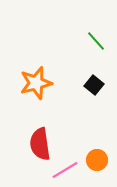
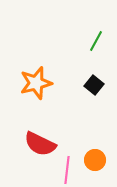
green line: rotated 70 degrees clockwise
red semicircle: rotated 56 degrees counterclockwise
orange circle: moved 2 px left
pink line: moved 2 px right; rotated 52 degrees counterclockwise
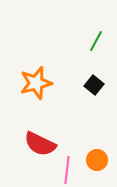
orange circle: moved 2 px right
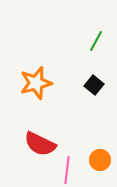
orange circle: moved 3 px right
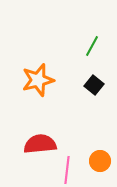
green line: moved 4 px left, 5 px down
orange star: moved 2 px right, 3 px up
red semicircle: rotated 148 degrees clockwise
orange circle: moved 1 px down
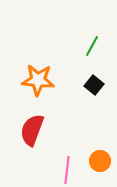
orange star: rotated 20 degrees clockwise
red semicircle: moved 8 px left, 14 px up; rotated 64 degrees counterclockwise
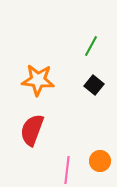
green line: moved 1 px left
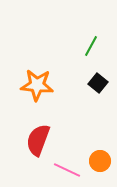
orange star: moved 1 px left, 5 px down
black square: moved 4 px right, 2 px up
red semicircle: moved 6 px right, 10 px down
pink line: rotated 72 degrees counterclockwise
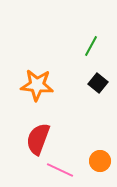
red semicircle: moved 1 px up
pink line: moved 7 px left
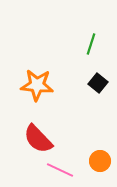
green line: moved 2 px up; rotated 10 degrees counterclockwise
red semicircle: rotated 64 degrees counterclockwise
